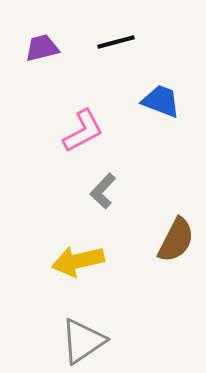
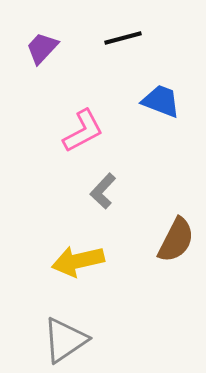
black line: moved 7 px right, 4 px up
purple trapezoid: rotated 33 degrees counterclockwise
gray triangle: moved 18 px left, 1 px up
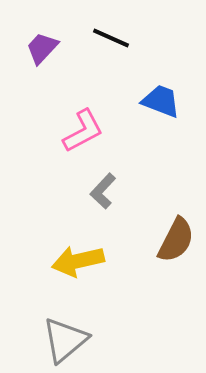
black line: moved 12 px left; rotated 39 degrees clockwise
gray triangle: rotated 6 degrees counterclockwise
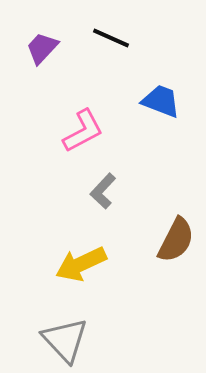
yellow arrow: moved 3 px right, 3 px down; rotated 12 degrees counterclockwise
gray triangle: rotated 33 degrees counterclockwise
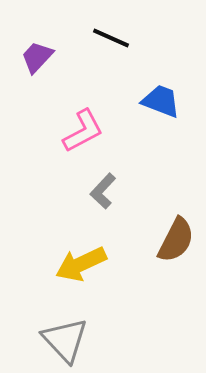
purple trapezoid: moved 5 px left, 9 px down
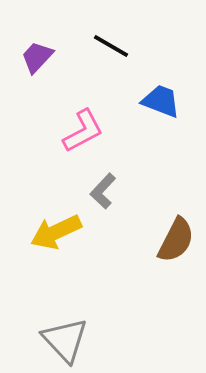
black line: moved 8 px down; rotated 6 degrees clockwise
yellow arrow: moved 25 px left, 32 px up
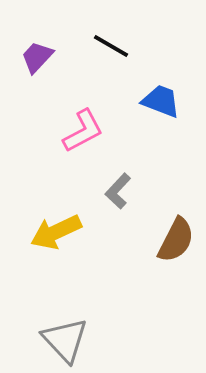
gray L-shape: moved 15 px right
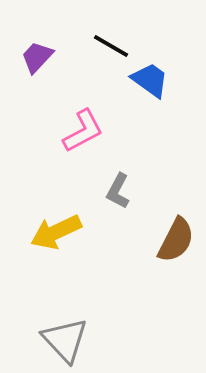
blue trapezoid: moved 11 px left, 21 px up; rotated 15 degrees clockwise
gray L-shape: rotated 15 degrees counterclockwise
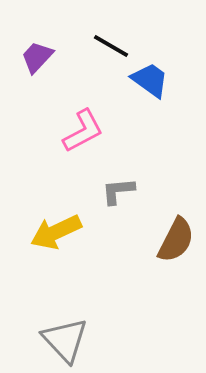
gray L-shape: rotated 57 degrees clockwise
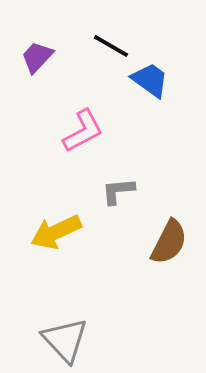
brown semicircle: moved 7 px left, 2 px down
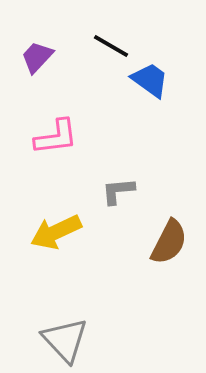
pink L-shape: moved 27 px left, 6 px down; rotated 21 degrees clockwise
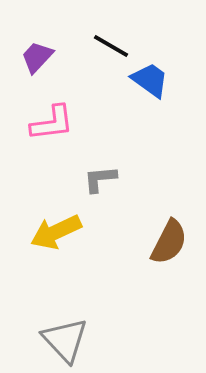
pink L-shape: moved 4 px left, 14 px up
gray L-shape: moved 18 px left, 12 px up
